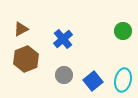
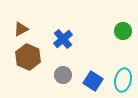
brown hexagon: moved 2 px right, 2 px up; rotated 15 degrees counterclockwise
gray circle: moved 1 px left
blue square: rotated 18 degrees counterclockwise
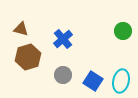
brown triangle: rotated 42 degrees clockwise
brown hexagon: rotated 20 degrees clockwise
cyan ellipse: moved 2 px left, 1 px down
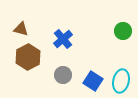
brown hexagon: rotated 10 degrees counterclockwise
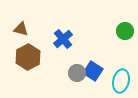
green circle: moved 2 px right
gray circle: moved 14 px right, 2 px up
blue square: moved 10 px up
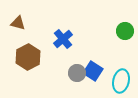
brown triangle: moved 3 px left, 6 px up
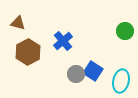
blue cross: moved 2 px down
brown hexagon: moved 5 px up
gray circle: moved 1 px left, 1 px down
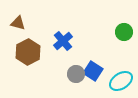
green circle: moved 1 px left, 1 px down
cyan ellipse: rotated 45 degrees clockwise
